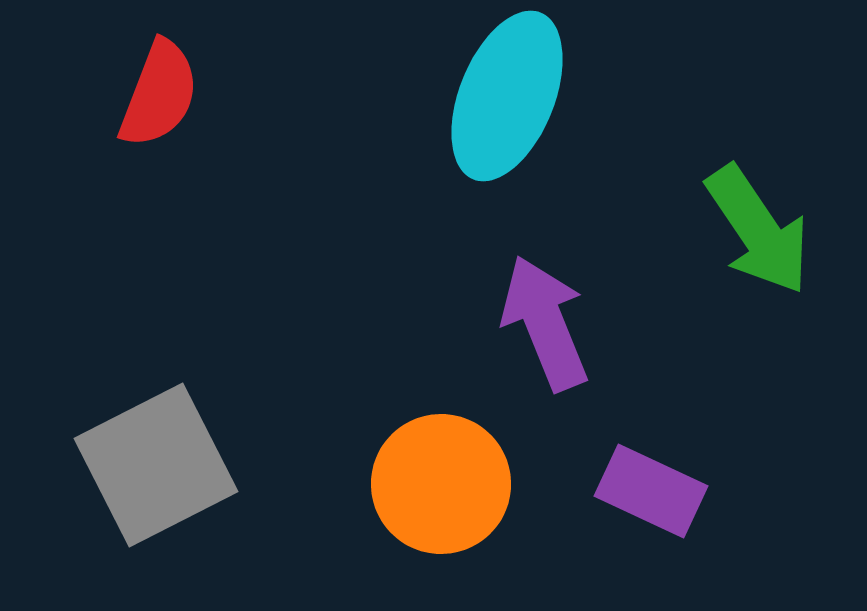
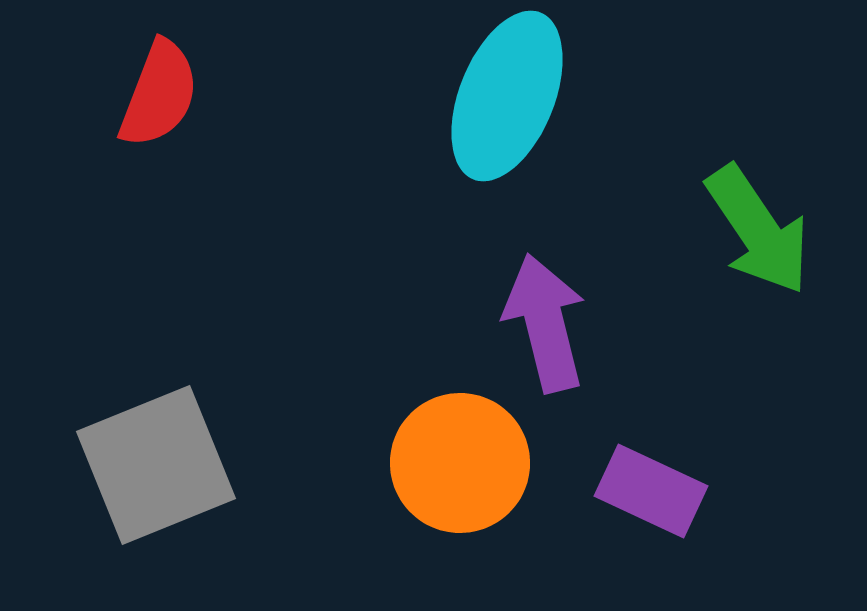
purple arrow: rotated 8 degrees clockwise
gray square: rotated 5 degrees clockwise
orange circle: moved 19 px right, 21 px up
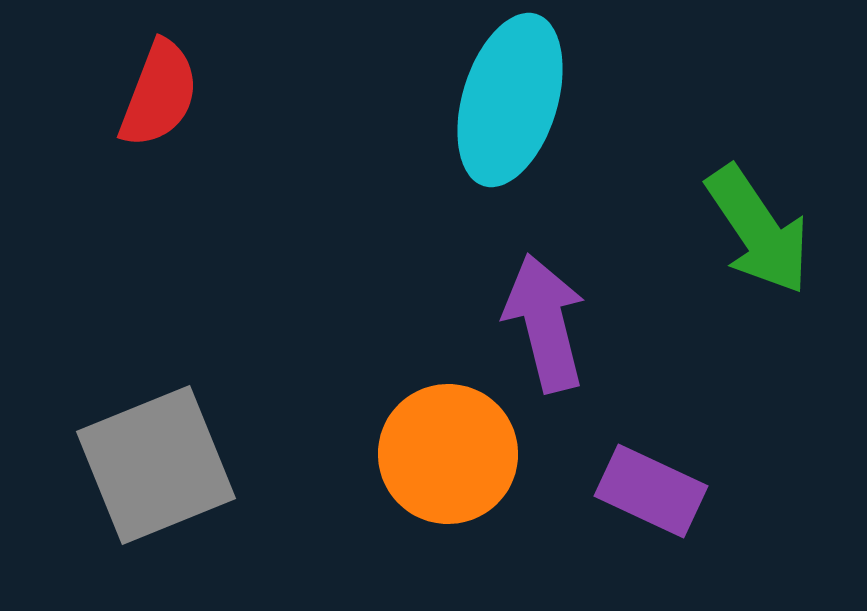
cyan ellipse: moved 3 px right, 4 px down; rotated 5 degrees counterclockwise
orange circle: moved 12 px left, 9 px up
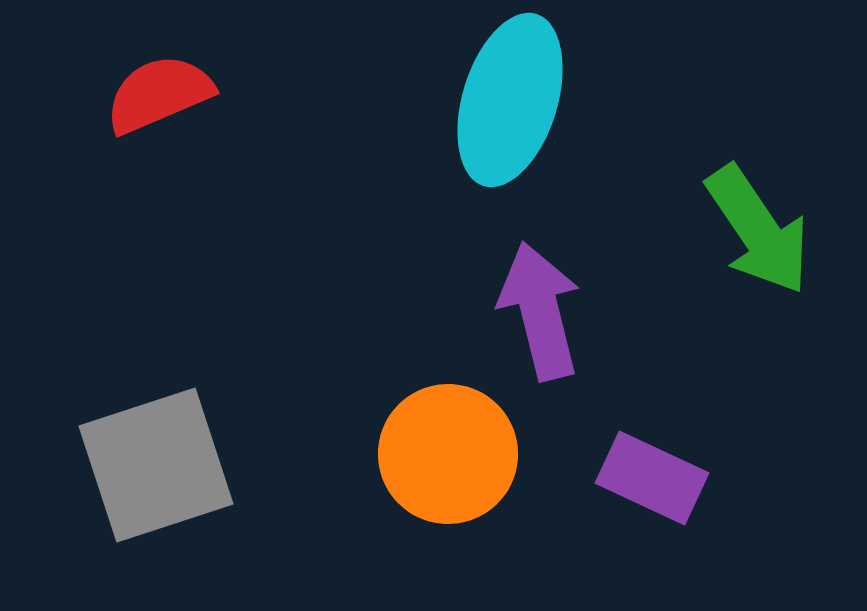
red semicircle: rotated 134 degrees counterclockwise
purple arrow: moved 5 px left, 12 px up
gray square: rotated 4 degrees clockwise
purple rectangle: moved 1 px right, 13 px up
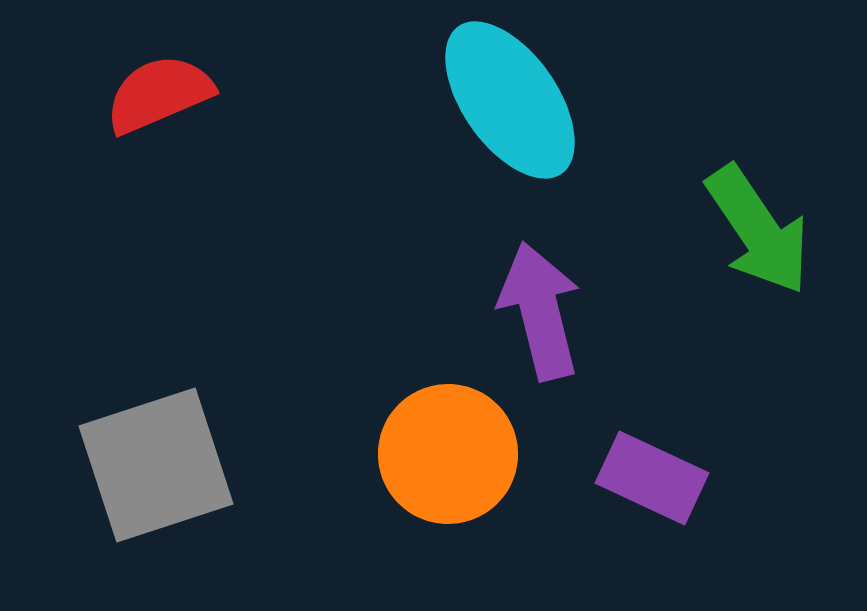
cyan ellipse: rotated 52 degrees counterclockwise
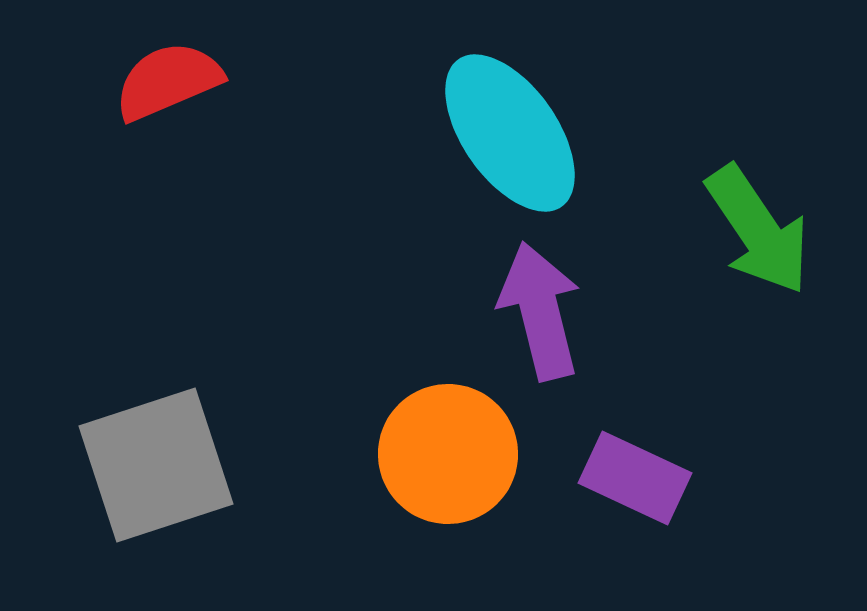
red semicircle: moved 9 px right, 13 px up
cyan ellipse: moved 33 px down
purple rectangle: moved 17 px left
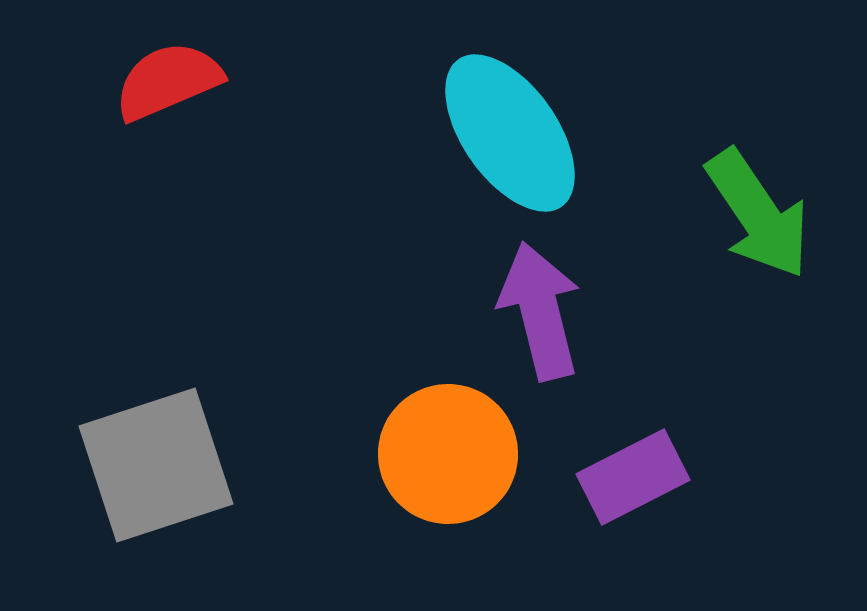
green arrow: moved 16 px up
purple rectangle: moved 2 px left, 1 px up; rotated 52 degrees counterclockwise
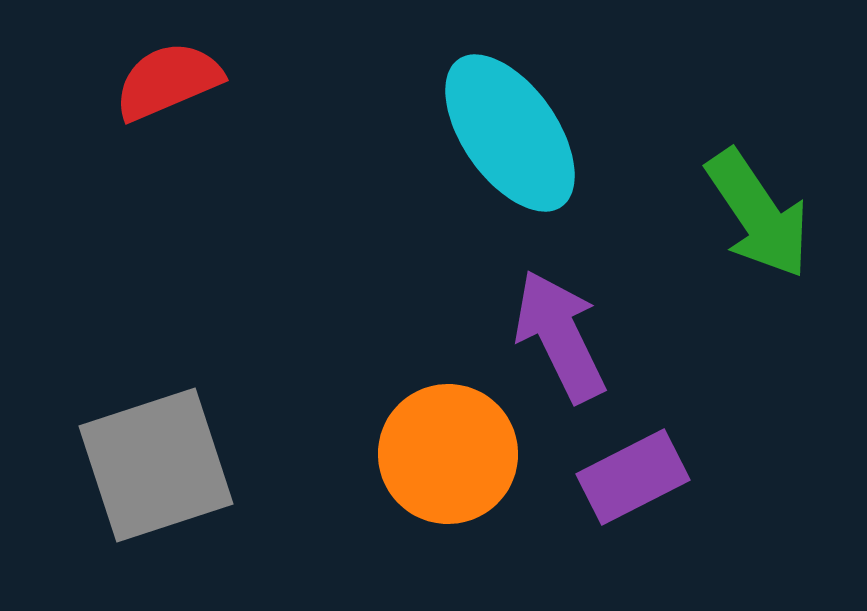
purple arrow: moved 20 px right, 25 px down; rotated 12 degrees counterclockwise
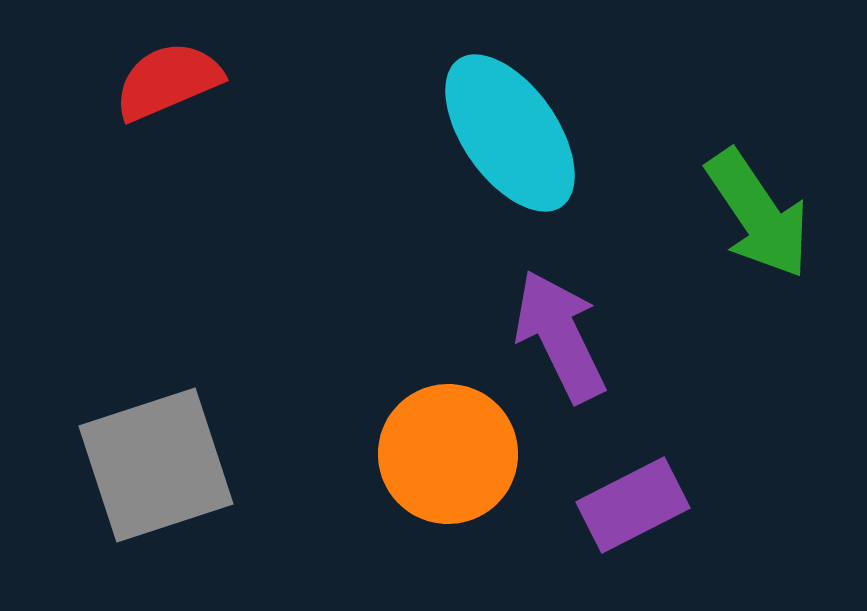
purple rectangle: moved 28 px down
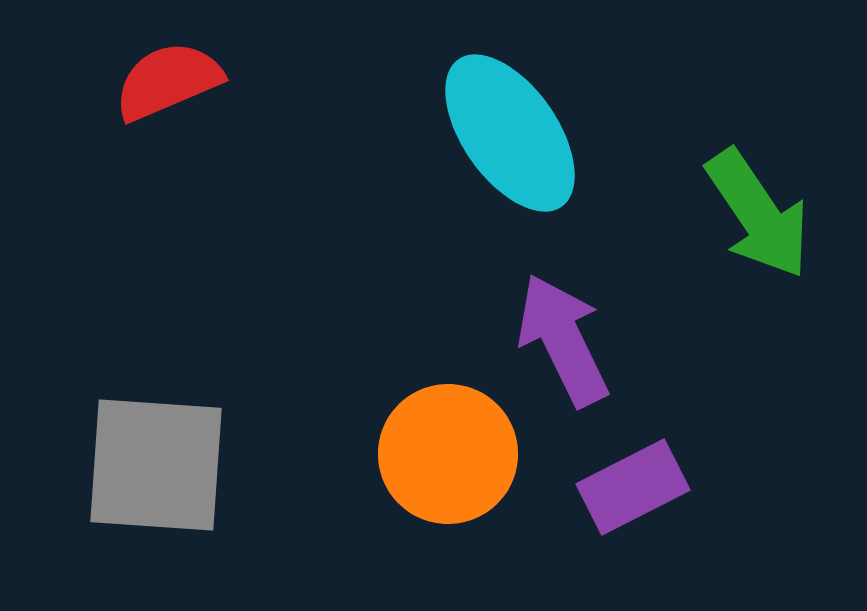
purple arrow: moved 3 px right, 4 px down
gray square: rotated 22 degrees clockwise
purple rectangle: moved 18 px up
